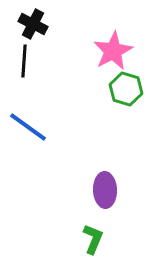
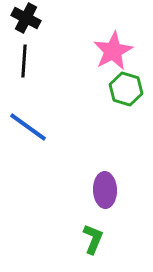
black cross: moved 7 px left, 6 px up
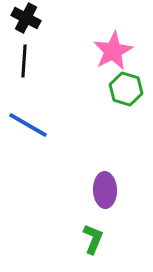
blue line: moved 2 px up; rotated 6 degrees counterclockwise
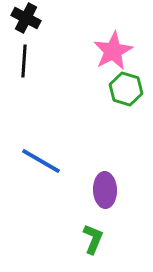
blue line: moved 13 px right, 36 px down
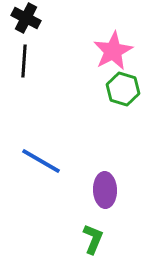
green hexagon: moved 3 px left
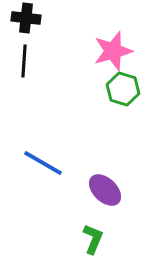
black cross: rotated 20 degrees counterclockwise
pink star: rotated 12 degrees clockwise
blue line: moved 2 px right, 2 px down
purple ellipse: rotated 44 degrees counterclockwise
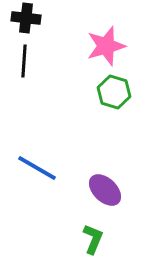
pink star: moved 7 px left, 5 px up
green hexagon: moved 9 px left, 3 px down
blue line: moved 6 px left, 5 px down
